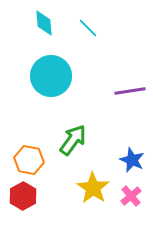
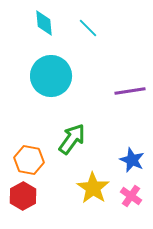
green arrow: moved 1 px left, 1 px up
pink cross: rotated 15 degrees counterclockwise
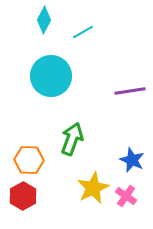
cyan diamond: moved 3 px up; rotated 32 degrees clockwise
cyan line: moved 5 px left, 4 px down; rotated 75 degrees counterclockwise
green arrow: rotated 16 degrees counterclockwise
orange hexagon: rotated 8 degrees counterclockwise
yellow star: rotated 12 degrees clockwise
pink cross: moved 5 px left
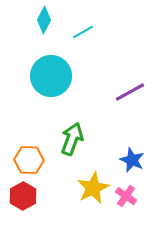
purple line: moved 1 px down; rotated 20 degrees counterclockwise
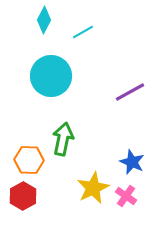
green arrow: moved 9 px left; rotated 8 degrees counterclockwise
blue star: moved 2 px down
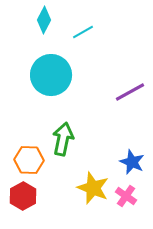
cyan circle: moved 1 px up
yellow star: rotated 24 degrees counterclockwise
